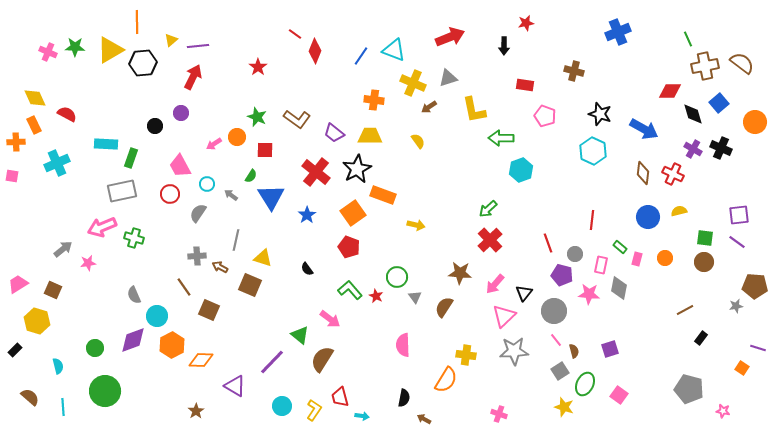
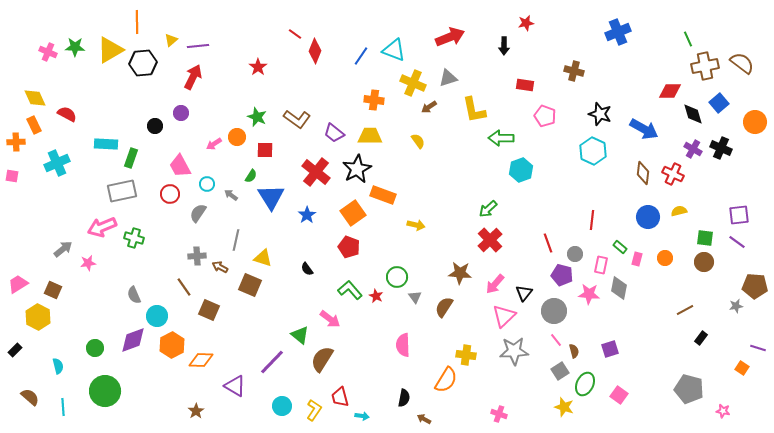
yellow hexagon at (37, 321): moved 1 px right, 4 px up; rotated 10 degrees clockwise
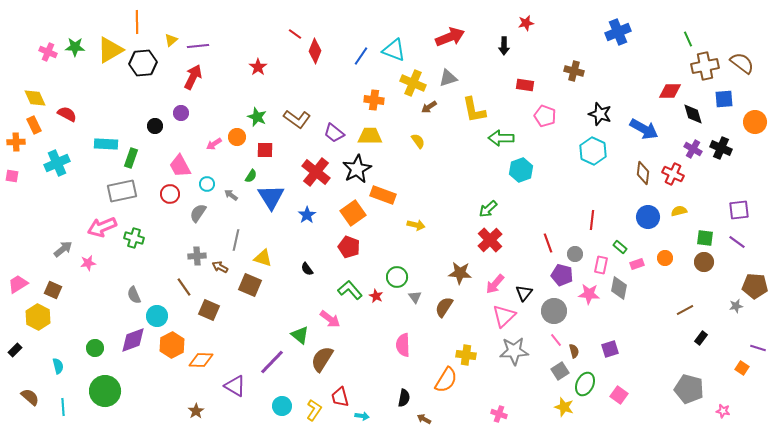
blue square at (719, 103): moved 5 px right, 4 px up; rotated 36 degrees clockwise
purple square at (739, 215): moved 5 px up
pink rectangle at (637, 259): moved 5 px down; rotated 56 degrees clockwise
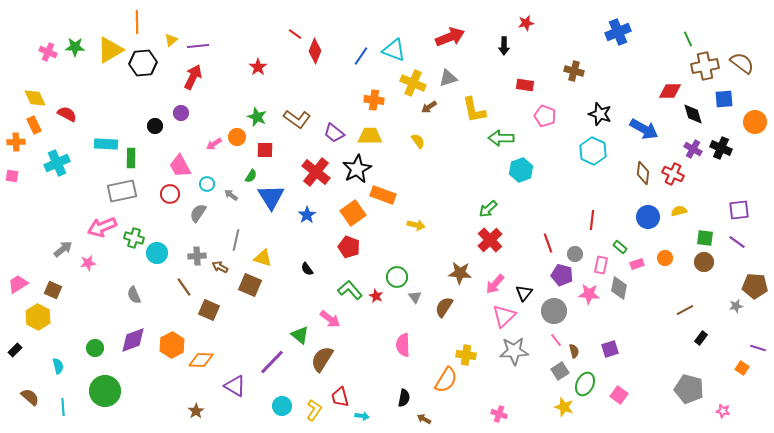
green rectangle at (131, 158): rotated 18 degrees counterclockwise
cyan circle at (157, 316): moved 63 px up
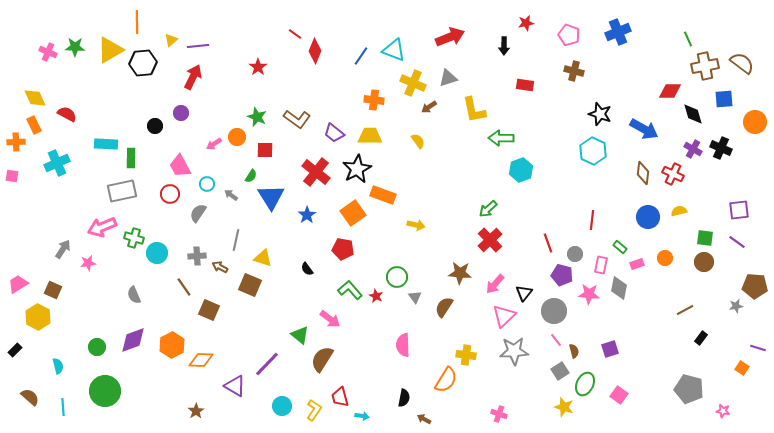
pink pentagon at (545, 116): moved 24 px right, 81 px up
red pentagon at (349, 247): moved 6 px left, 2 px down; rotated 10 degrees counterclockwise
gray arrow at (63, 249): rotated 18 degrees counterclockwise
green circle at (95, 348): moved 2 px right, 1 px up
purple line at (272, 362): moved 5 px left, 2 px down
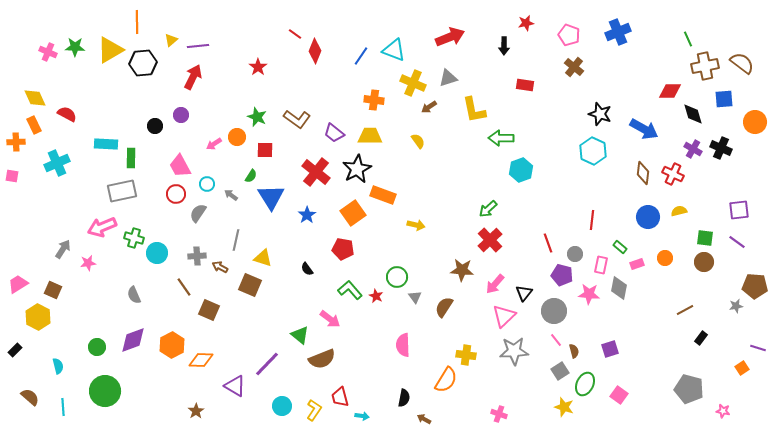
brown cross at (574, 71): moved 4 px up; rotated 24 degrees clockwise
purple circle at (181, 113): moved 2 px down
red circle at (170, 194): moved 6 px right
brown star at (460, 273): moved 2 px right, 3 px up
brown semicircle at (322, 359): rotated 144 degrees counterclockwise
orange square at (742, 368): rotated 24 degrees clockwise
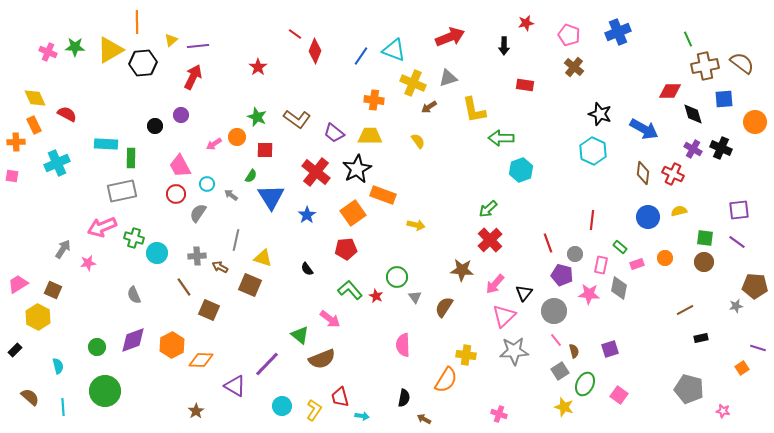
red pentagon at (343, 249): moved 3 px right; rotated 15 degrees counterclockwise
black rectangle at (701, 338): rotated 40 degrees clockwise
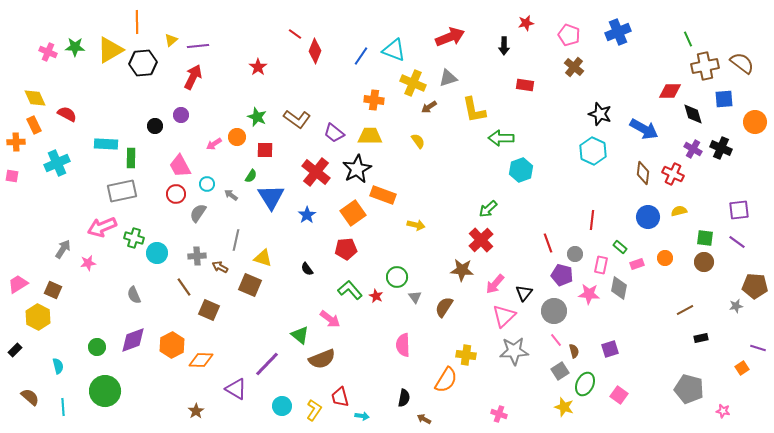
red cross at (490, 240): moved 9 px left
purple triangle at (235, 386): moved 1 px right, 3 px down
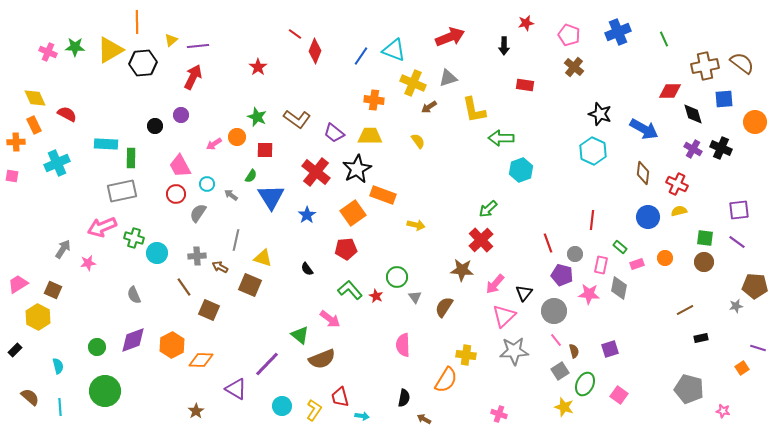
green line at (688, 39): moved 24 px left
red cross at (673, 174): moved 4 px right, 10 px down
cyan line at (63, 407): moved 3 px left
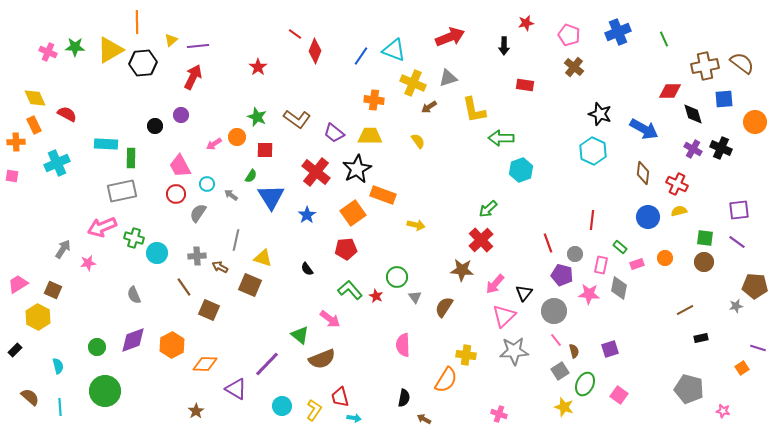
orange diamond at (201, 360): moved 4 px right, 4 px down
cyan arrow at (362, 416): moved 8 px left, 2 px down
